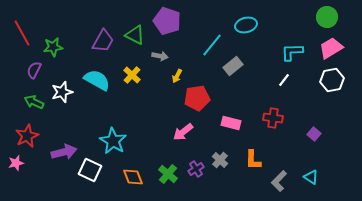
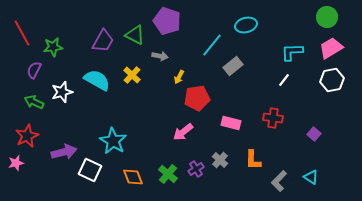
yellow arrow: moved 2 px right, 1 px down
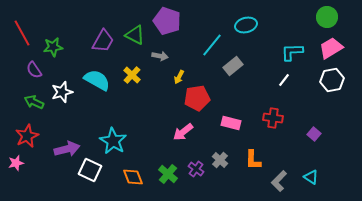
purple semicircle: rotated 60 degrees counterclockwise
purple arrow: moved 3 px right, 3 px up
purple cross: rotated 21 degrees counterclockwise
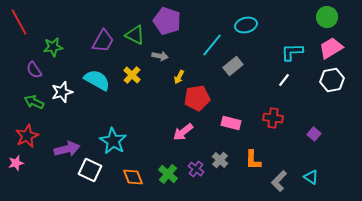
red line: moved 3 px left, 11 px up
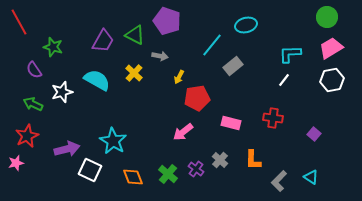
green star: rotated 24 degrees clockwise
cyan L-shape: moved 2 px left, 2 px down
yellow cross: moved 2 px right, 2 px up
green arrow: moved 1 px left, 2 px down
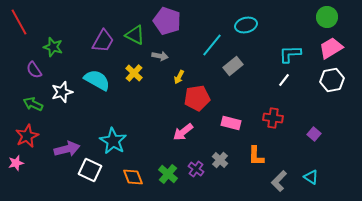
orange L-shape: moved 3 px right, 4 px up
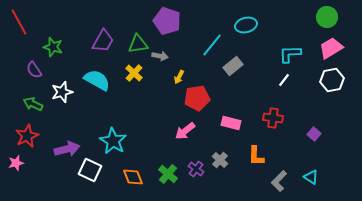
green triangle: moved 3 px right, 9 px down; rotated 35 degrees counterclockwise
pink arrow: moved 2 px right, 1 px up
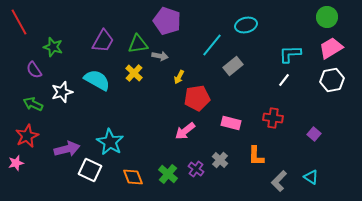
cyan star: moved 3 px left, 1 px down
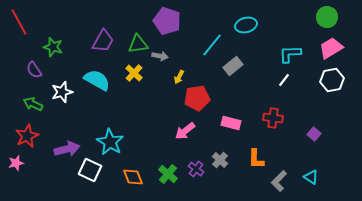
orange L-shape: moved 3 px down
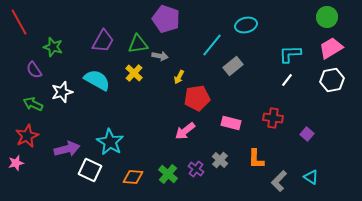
purple pentagon: moved 1 px left, 2 px up
white line: moved 3 px right
purple square: moved 7 px left
orange diamond: rotated 65 degrees counterclockwise
